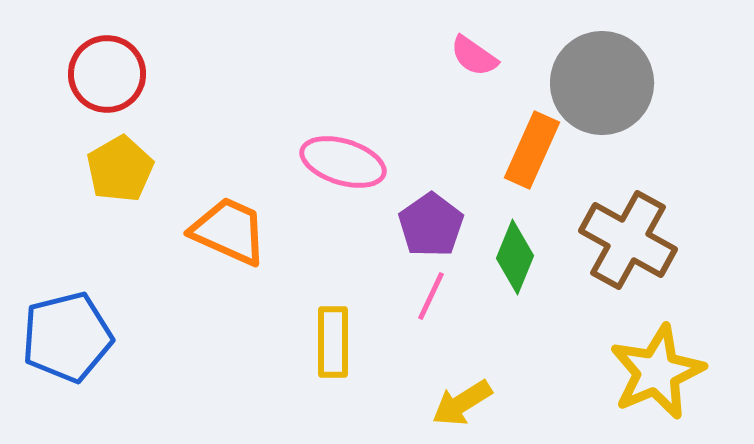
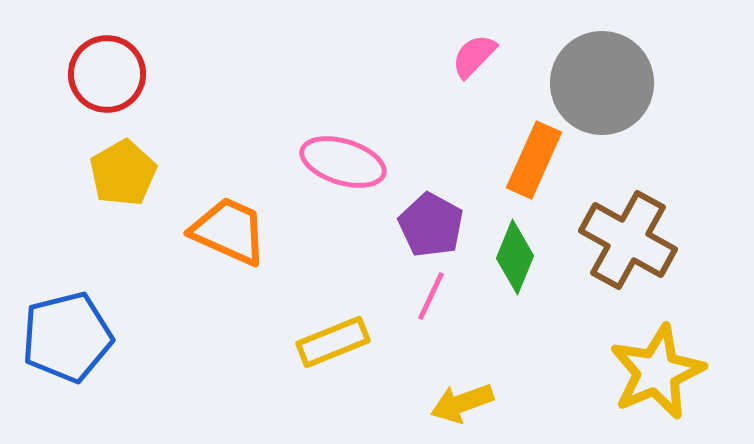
pink semicircle: rotated 99 degrees clockwise
orange rectangle: moved 2 px right, 10 px down
yellow pentagon: moved 3 px right, 4 px down
purple pentagon: rotated 8 degrees counterclockwise
yellow rectangle: rotated 68 degrees clockwise
yellow arrow: rotated 12 degrees clockwise
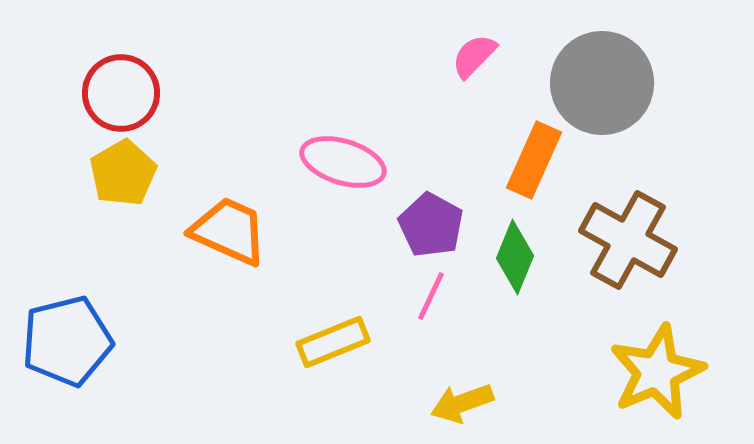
red circle: moved 14 px right, 19 px down
blue pentagon: moved 4 px down
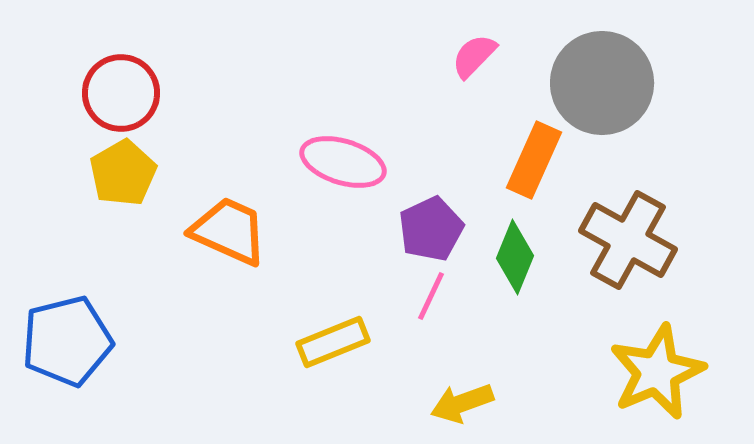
purple pentagon: moved 4 px down; rotated 18 degrees clockwise
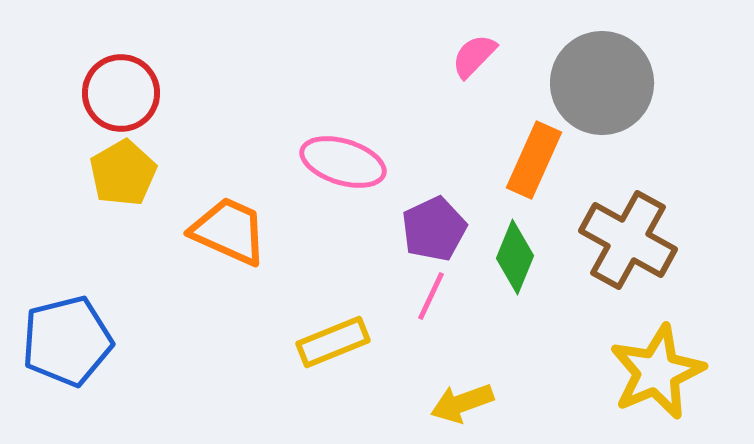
purple pentagon: moved 3 px right
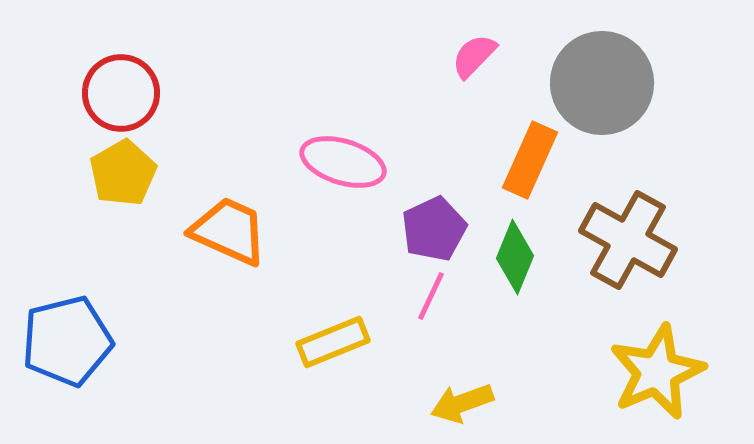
orange rectangle: moved 4 px left
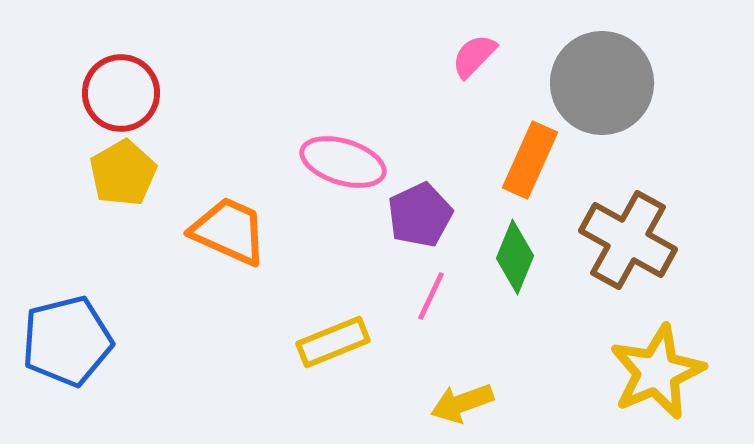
purple pentagon: moved 14 px left, 14 px up
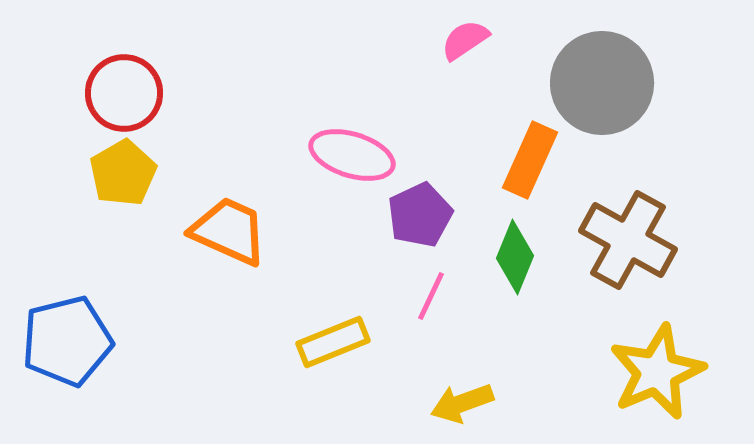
pink semicircle: moved 9 px left, 16 px up; rotated 12 degrees clockwise
red circle: moved 3 px right
pink ellipse: moved 9 px right, 7 px up
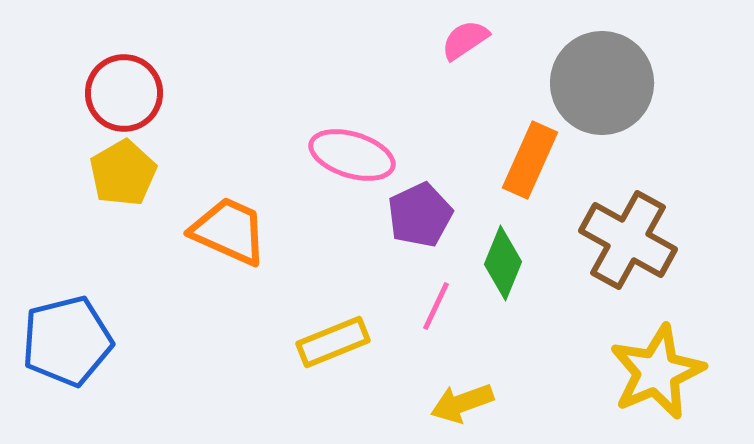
green diamond: moved 12 px left, 6 px down
pink line: moved 5 px right, 10 px down
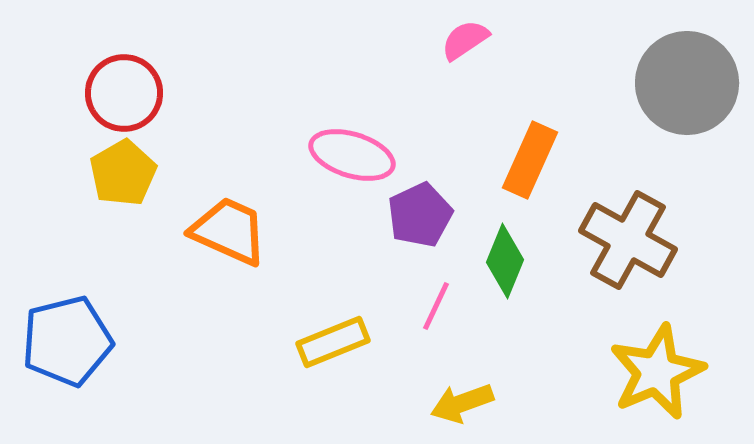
gray circle: moved 85 px right
green diamond: moved 2 px right, 2 px up
